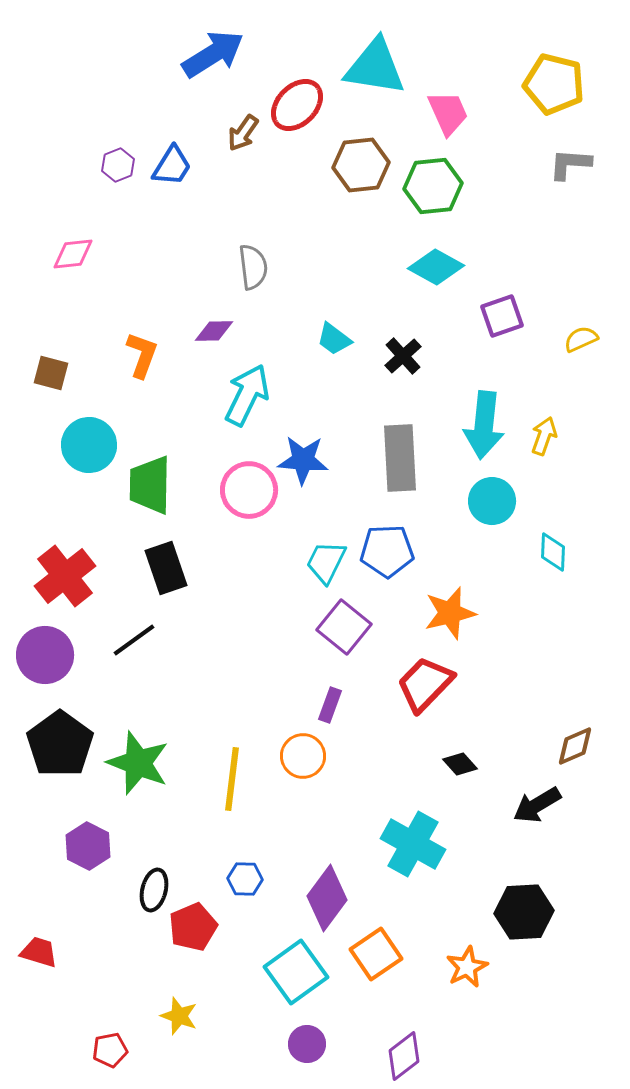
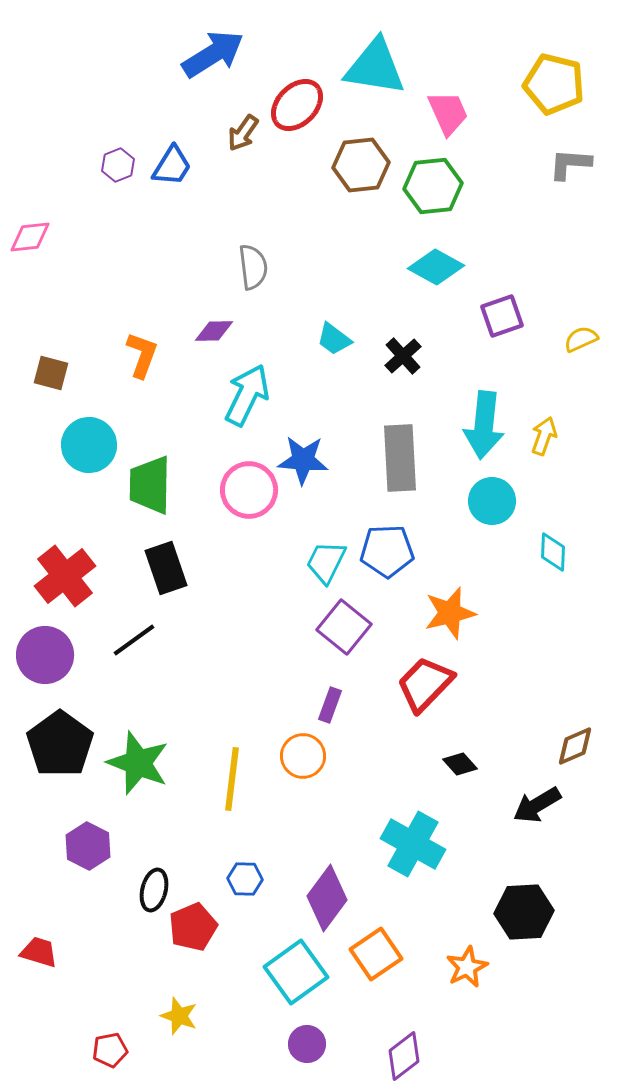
pink diamond at (73, 254): moved 43 px left, 17 px up
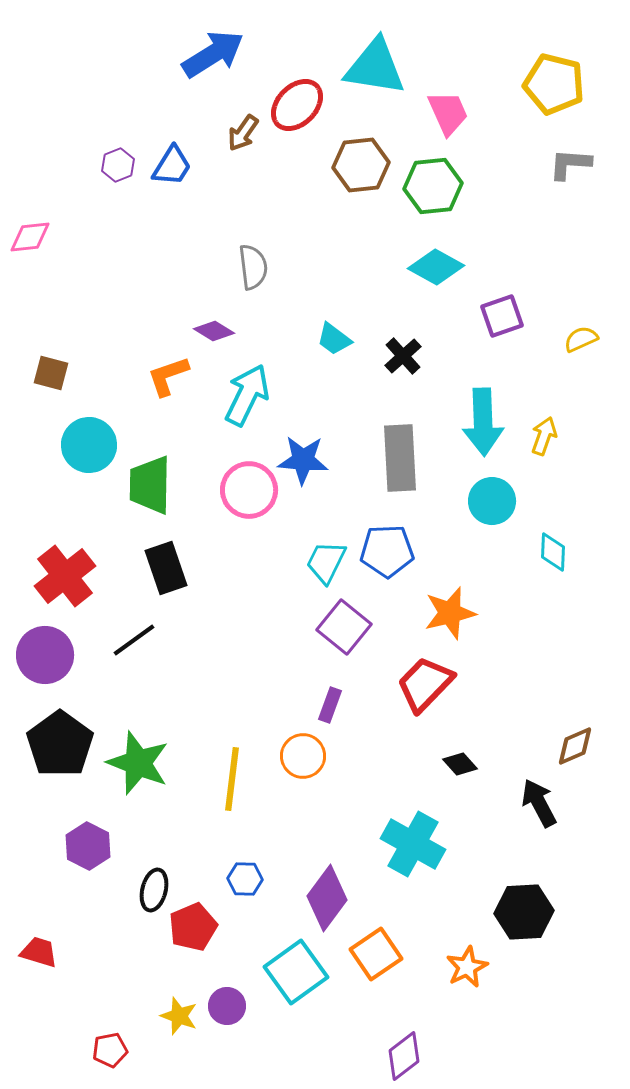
purple diamond at (214, 331): rotated 33 degrees clockwise
orange L-shape at (142, 355): moved 26 px right, 21 px down; rotated 129 degrees counterclockwise
cyan arrow at (484, 425): moved 1 px left, 3 px up; rotated 8 degrees counterclockwise
black arrow at (537, 805): moved 2 px right, 2 px up; rotated 93 degrees clockwise
purple circle at (307, 1044): moved 80 px left, 38 px up
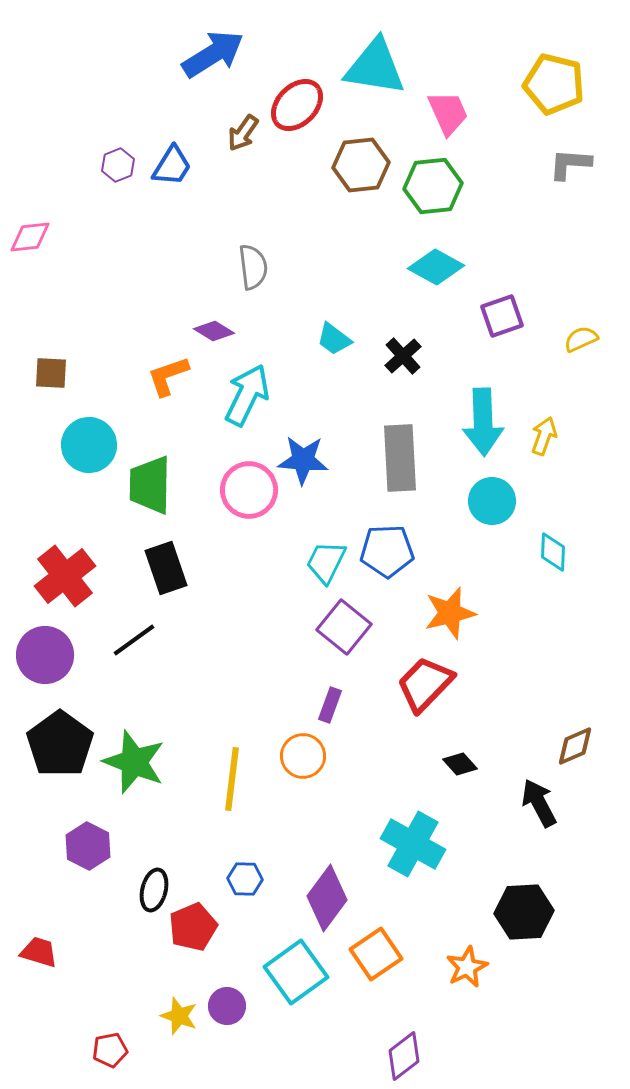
brown square at (51, 373): rotated 12 degrees counterclockwise
green star at (138, 763): moved 4 px left, 1 px up
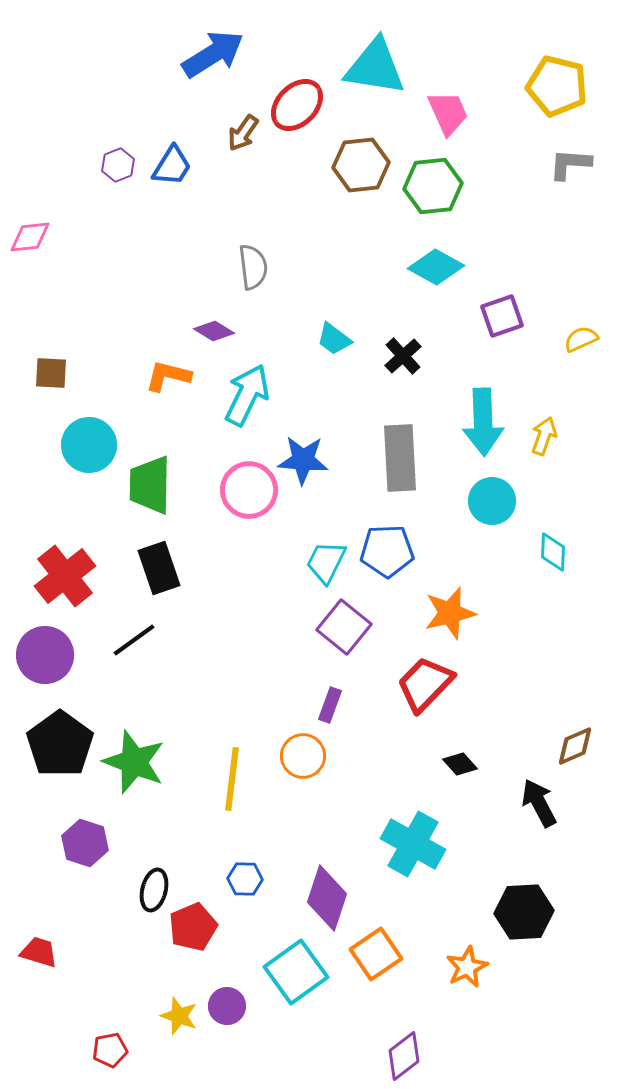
yellow pentagon at (554, 84): moved 3 px right, 2 px down
orange L-shape at (168, 376): rotated 33 degrees clockwise
black rectangle at (166, 568): moved 7 px left
purple hexagon at (88, 846): moved 3 px left, 3 px up; rotated 9 degrees counterclockwise
purple diamond at (327, 898): rotated 18 degrees counterclockwise
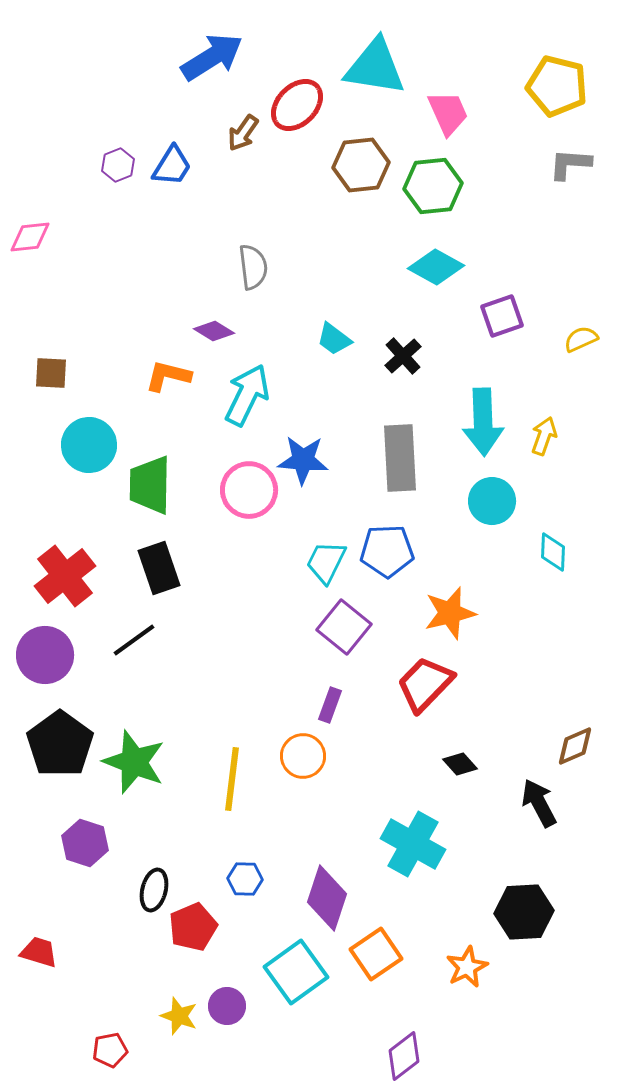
blue arrow at (213, 54): moved 1 px left, 3 px down
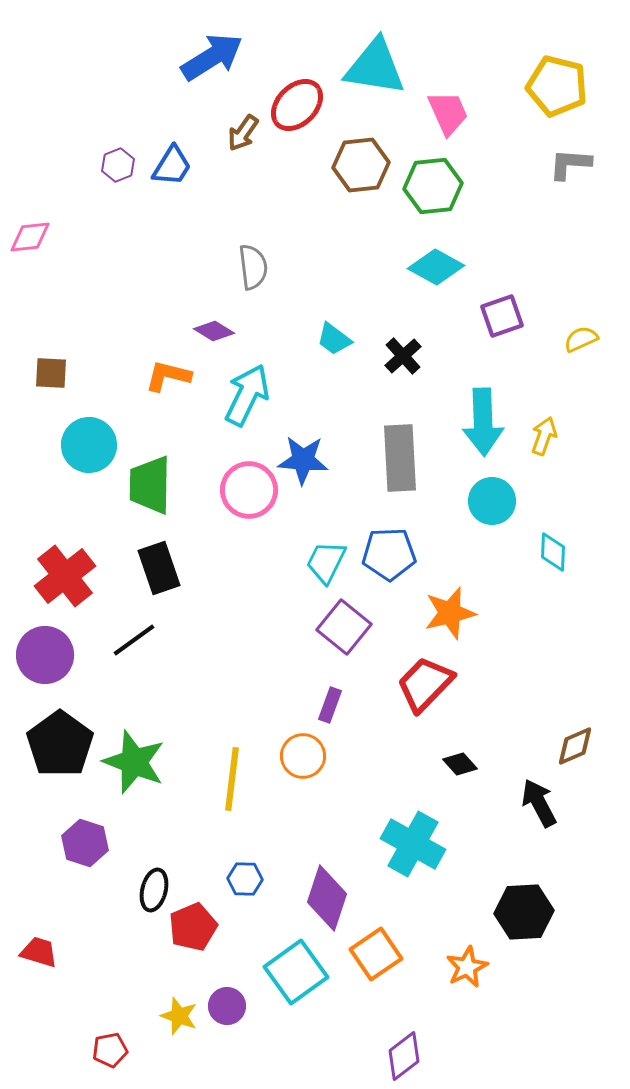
blue pentagon at (387, 551): moved 2 px right, 3 px down
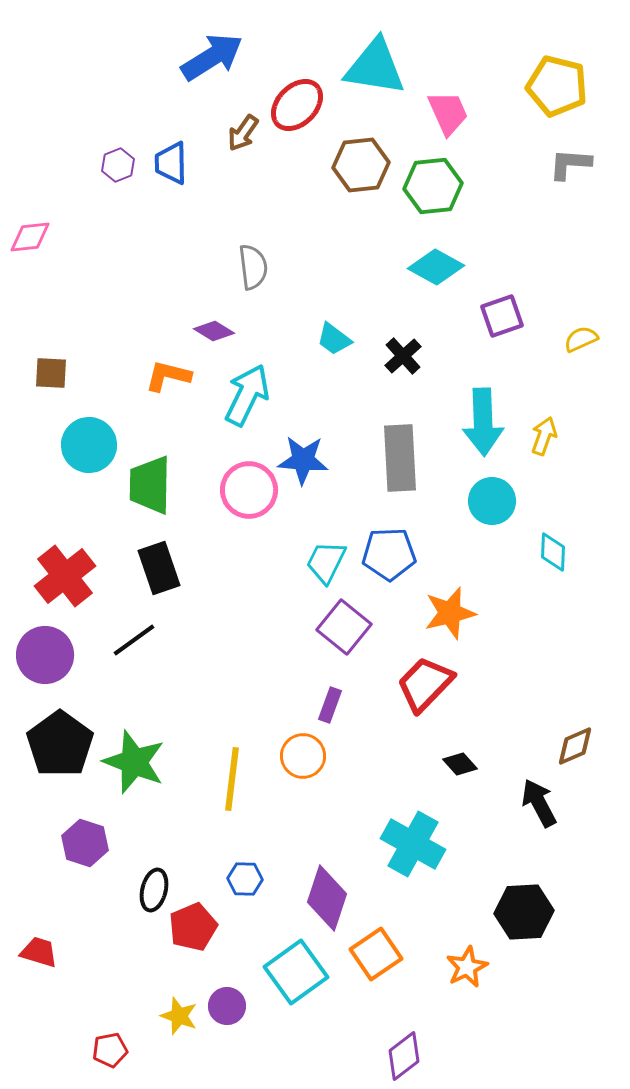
blue trapezoid at (172, 166): moved 1 px left, 3 px up; rotated 147 degrees clockwise
